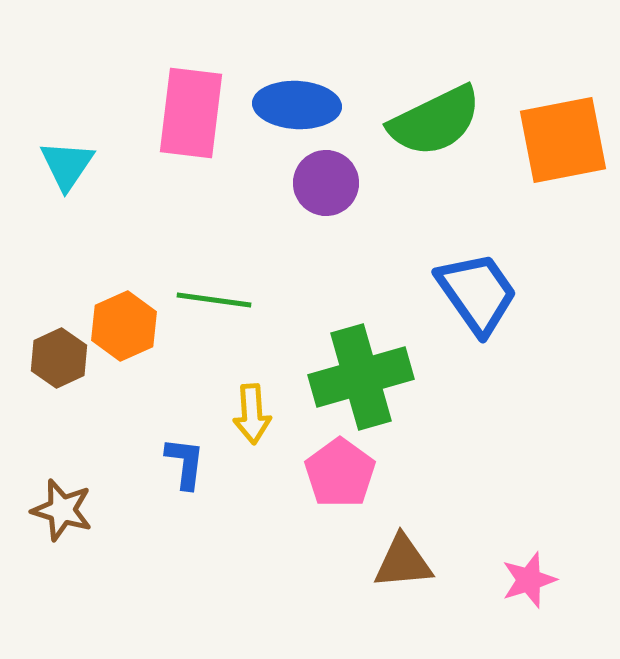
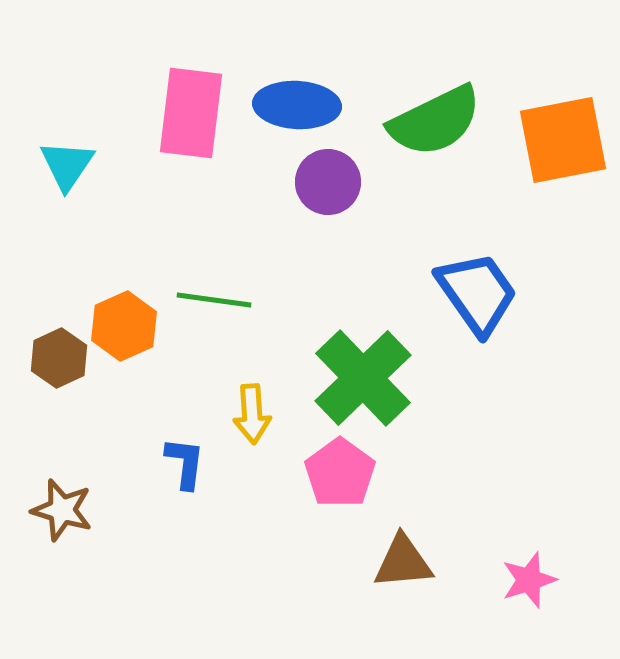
purple circle: moved 2 px right, 1 px up
green cross: moved 2 px right, 1 px down; rotated 28 degrees counterclockwise
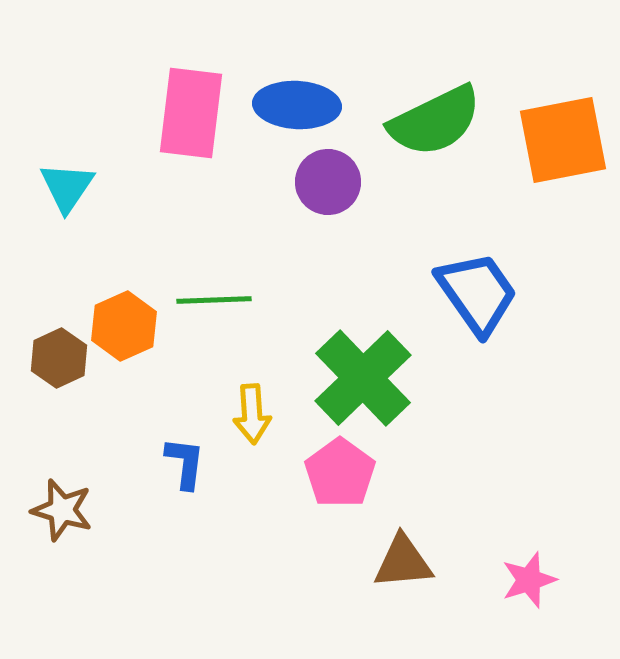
cyan triangle: moved 22 px down
green line: rotated 10 degrees counterclockwise
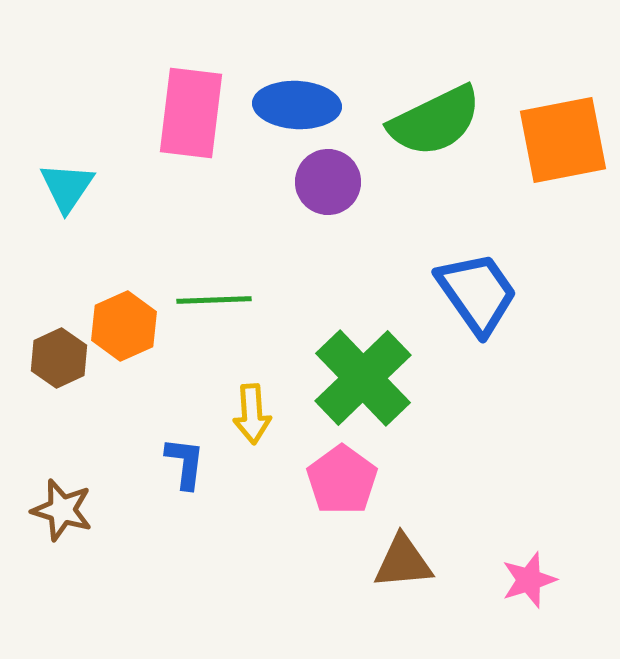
pink pentagon: moved 2 px right, 7 px down
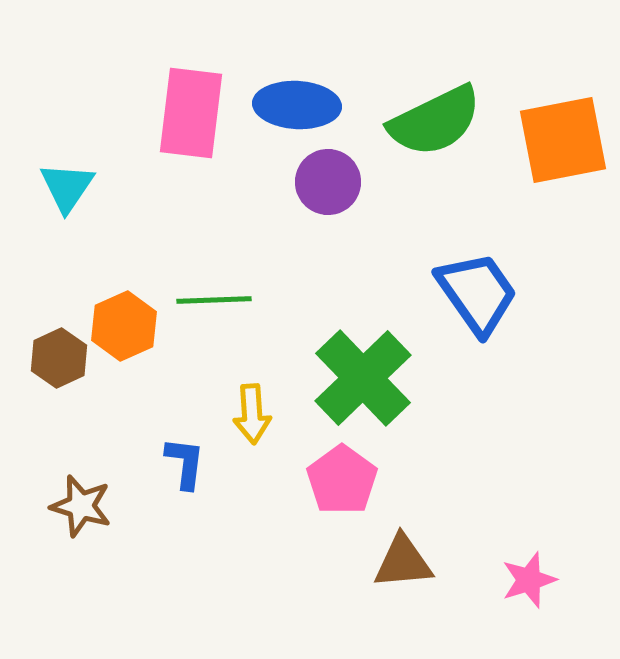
brown star: moved 19 px right, 4 px up
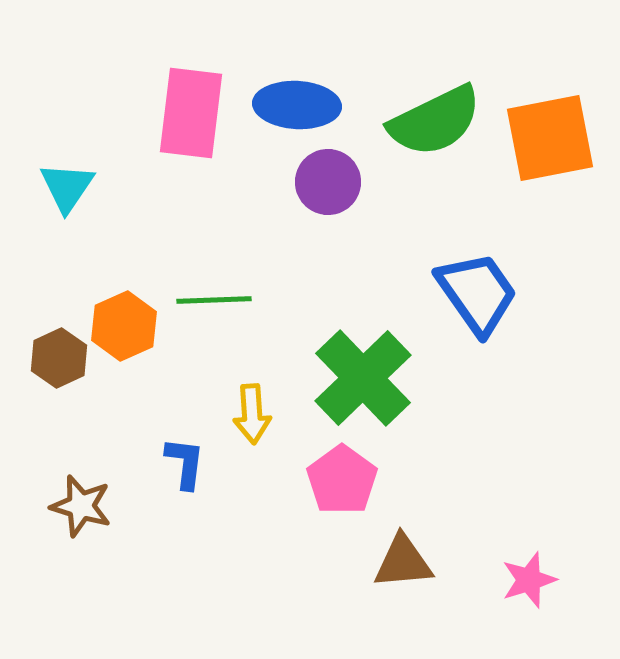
orange square: moved 13 px left, 2 px up
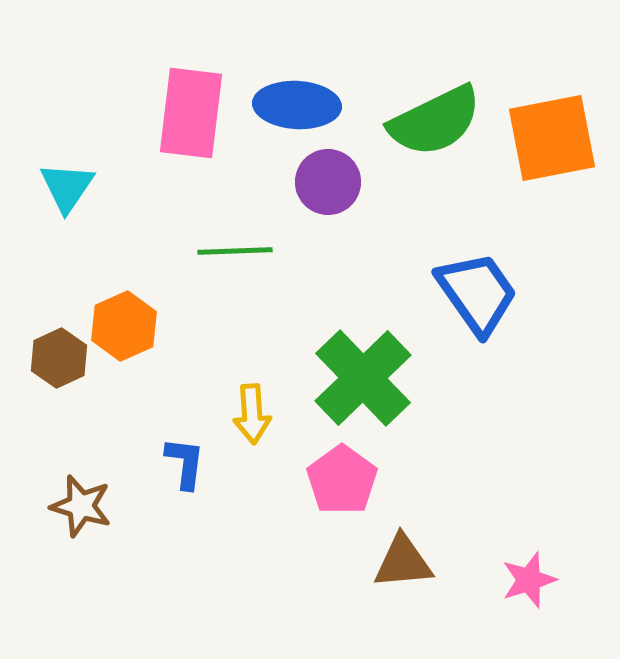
orange square: moved 2 px right
green line: moved 21 px right, 49 px up
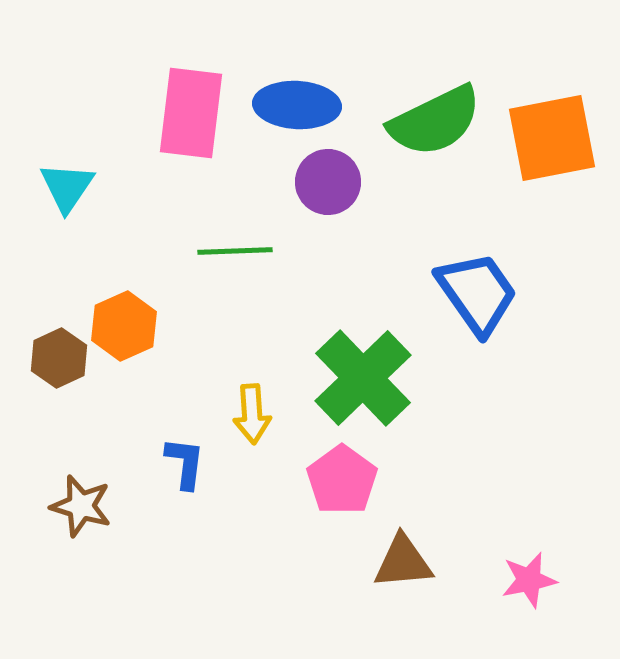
pink star: rotated 6 degrees clockwise
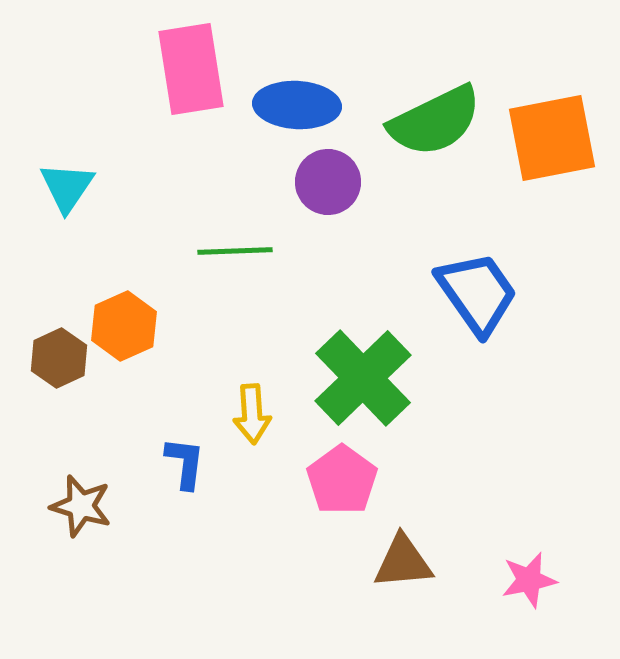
pink rectangle: moved 44 px up; rotated 16 degrees counterclockwise
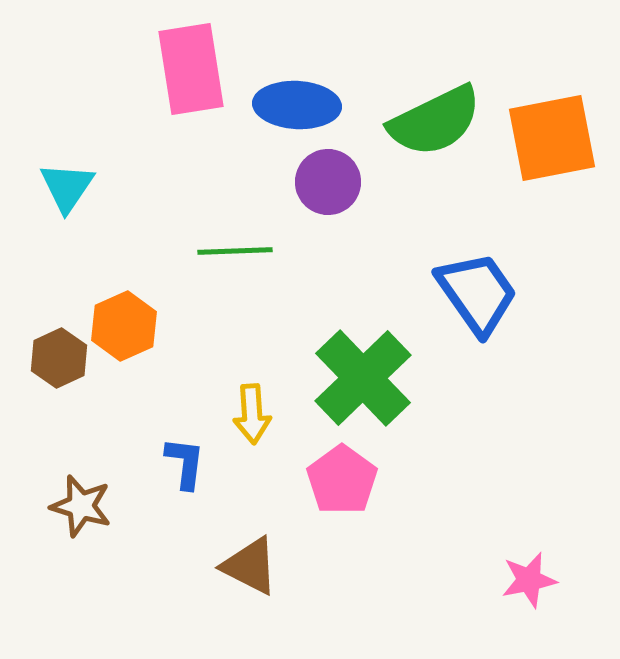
brown triangle: moved 153 px left, 4 px down; rotated 32 degrees clockwise
